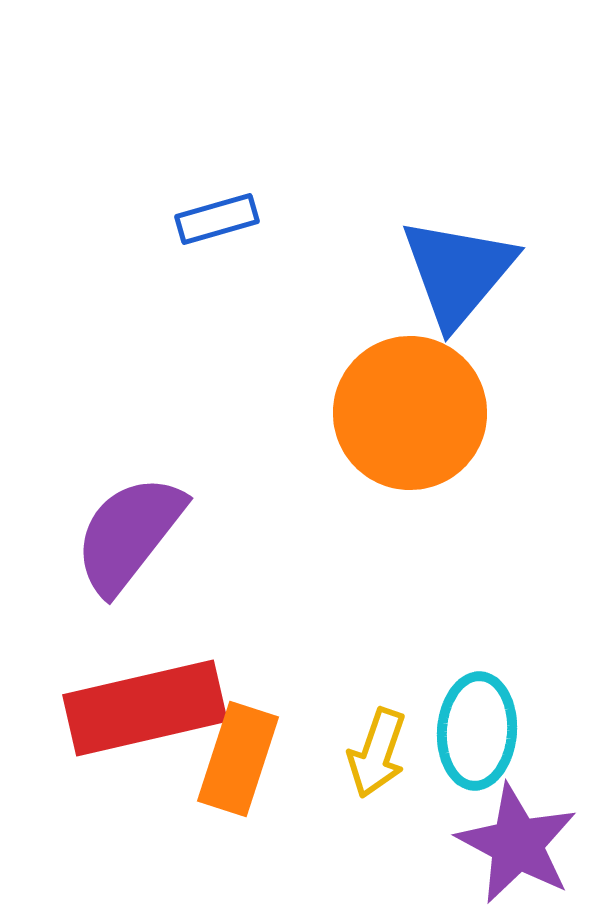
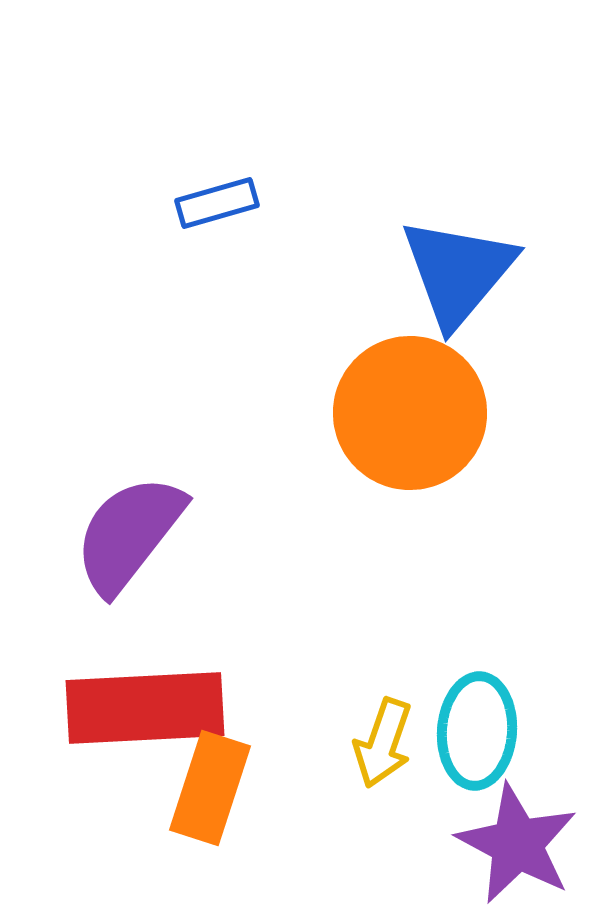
blue rectangle: moved 16 px up
red rectangle: rotated 10 degrees clockwise
yellow arrow: moved 6 px right, 10 px up
orange rectangle: moved 28 px left, 29 px down
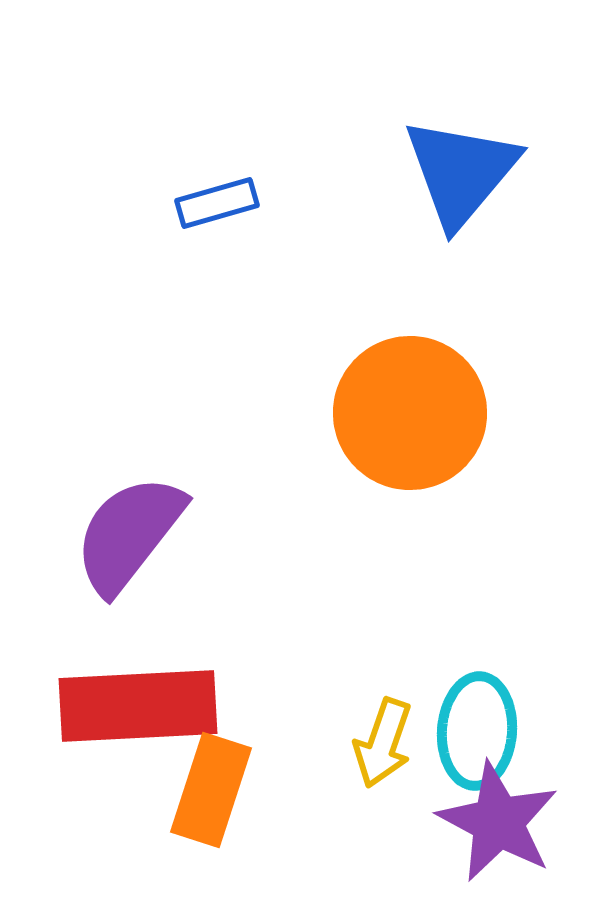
blue triangle: moved 3 px right, 100 px up
red rectangle: moved 7 px left, 2 px up
orange rectangle: moved 1 px right, 2 px down
purple star: moved 19 px left, 22 px up
